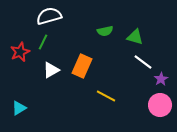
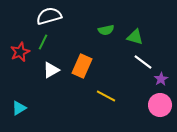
green semicircle: moved 1 px right, 1 px up
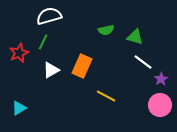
red star: moved 1 px left, 1 px down
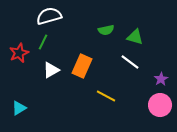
white line: moved 13 px left
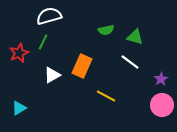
white triangle: moved 1 px right, 5 px down
pink circle: moved 2 px right
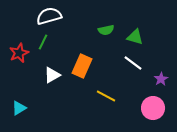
white line: moved 3 px right, 1 px down
pink circle: moved 9 px left, 3 px down
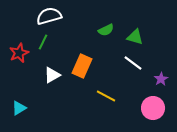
green semicircle: rotated 14 degrees counterclockwise
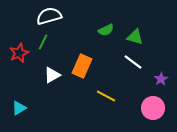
white line: moved 1 px up
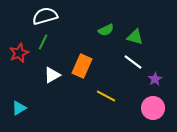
white semicircle: moved 4 px left
purple star: moved 6 px left
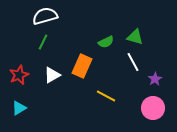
green semicircle: moved 12 px down
red star: moved 22 px down
white line: rotated 24 degrees clockwise
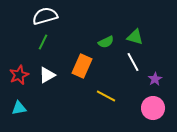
white triangle: moved 5 px left
cyan triangle: rotated 21 degrees clockwise
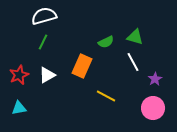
white semicircle: moved 1 px left
